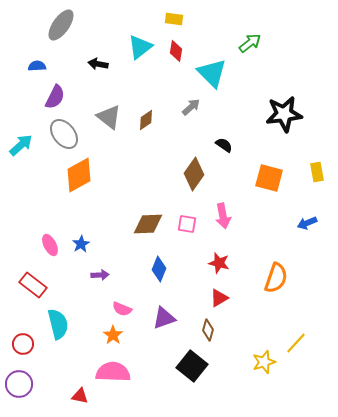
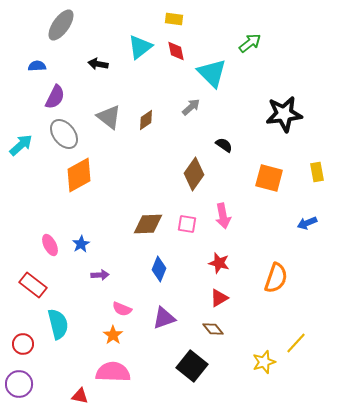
red diamond at (176, 51): rotated 20 degrees counterclockwise
brown diamond at (208, 330): moved 5 px right, 1 px up; rotated 55 degrees counterclockwise
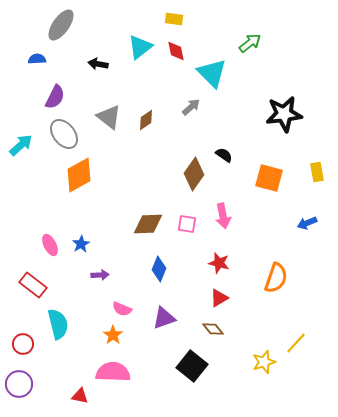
blue semicircle at (37, 66): moved 7 px up
black semicircle at (224, 145): moved 10 px down
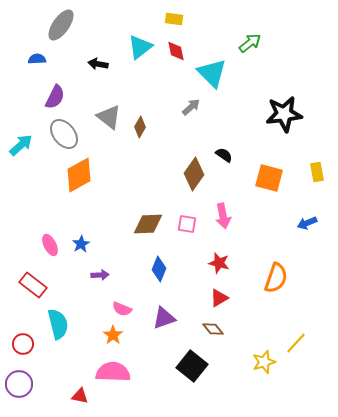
brown diamond at (146, 120): moved 6 px left, 7 px down; rotated 25 degrees counterclockwise
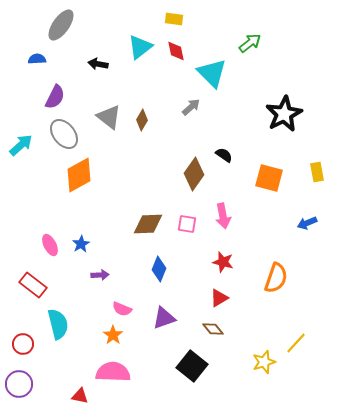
black star at (284, 114): rotated 21 degrees counterclockwise
brown diamond at (140, 127): moved 2 px right, 7 px up
red star at (219, 263): moved 4 px right, 1 px up
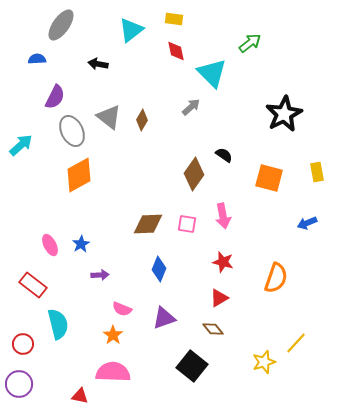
cyan triangle at (140, 47): moved 9 px left, 17 px up
gray ellipse at (64, 134): moved 8 px right, 3 px up; rotated 12 degrees clockwise
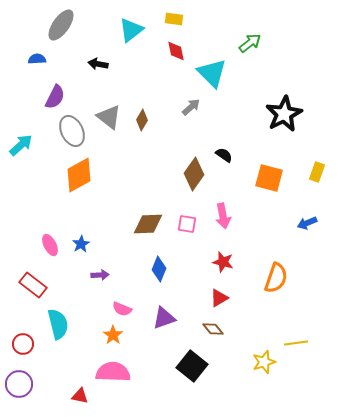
yellow rectangle at (317, 172): rotated 30 degrees clockwise
yellow line at (296, 343): rotated 40 degrees clockwise
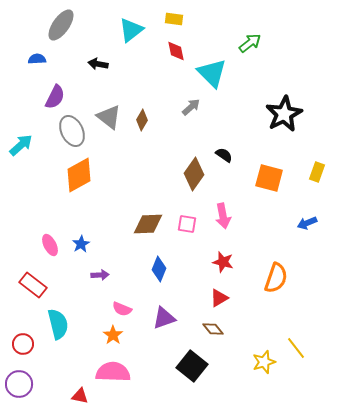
yellow line at (296, 343): moved 5 px down; rotated 60 degrees clockwise
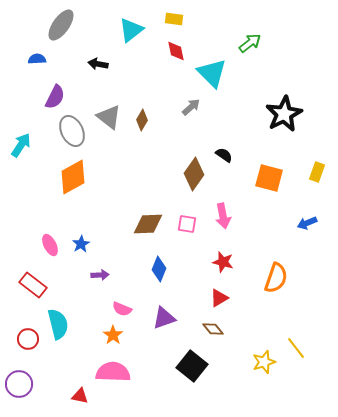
cyan arrow at (21, 145): rotated 15 degrees counterclockwise
orange diamond at (79, 175): moved 6 px left, 2 px down
red circle at (23, 344): moved 5 px right, 5 px up
